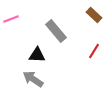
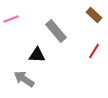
gray arrow: moved 9 px left
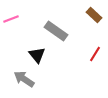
gray rectangle: rotated 15 degrees counterclockwise
red line: moved 1 px right, 3 px down
black triangle: rotated 48 degrees clockwise
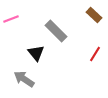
gray rectangle: rotated 10 degrees clockwise
black triangle: moved 1 px left, 2 px up
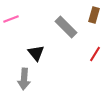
brown rectangle: rotated 63 degrees clockwise
gray rectangle: moved 10 px right, 4 px up
gray arrow: rotated 120 degrees counterclockwise
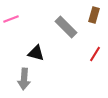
black triangle: rotated 36 degrees counterclockwise
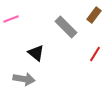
brown rectangle: rotated 21 degrees clockwise
black triangle: rotated 24 degrees clockwise
gray arrow: rotated 85 degrees counterclockwise
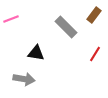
black triangle: rotated 30 degrees counterclockwise
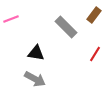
gray arrow: moved 11 px right; rotated 20 degrees clockwise
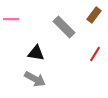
pink line: rotated 21 degrees clockwise
gray rectangle: moved 2 px left
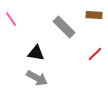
brown rectangle: rotated 56 degrees clockwise
pink line: rotated 56 degrees clockwise
red line: rotated 14 degrees clockwise
gray arrow: moved 2 px right, 1 px up
